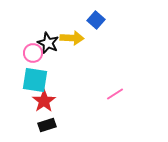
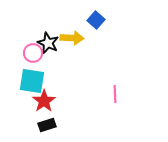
cyan square: moved 3 px left, 1 px down
pink line: rotated 60 degrees counterclockwise
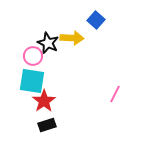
pink circle: moved 3 px down
pink line: rotated 30 degrees clockwise
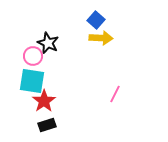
yellow arrow: moved 29 px right
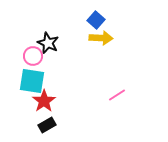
pink line: moved 2 px right, 1 px down; rotated 30 degrees clockwise
black rectangle: rotated 12 degrees counterclockwise
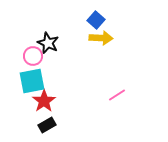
cyan square: rotated 20 degrees counterclockwise
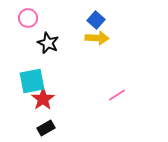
yellow arrow: moved 4 px left
pink circle: moved 5 px left, 38 px up
red star: moved 1 px left, 2 px up
black rectangle: moved 1 px left, 3 px down
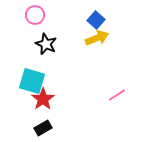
pink circle: moved 7 px right, 3 px up
yellow arrow: rotated 25 degrees counterclockwise
black star: moved 2 px left, 1 px down
cyan square: rotated 28 degrees clockwise
black rectangle: moved 3 px left
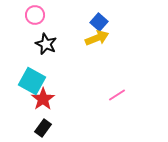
blue square: moved 3 px right, 2 px down
cyan square: rotated 12 degrees clockwise
black rectangle: rotated 24 degrees counterclockwise
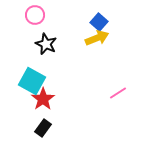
pink line: moved 1 px right, 2 px up
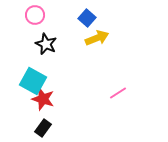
blue square: moved 12 px left, 4 px up
cyan square: moved 1 px right
red star: rotated 20 degrees counterclockwise
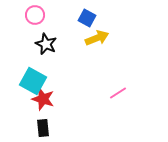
blue square: rotated 12 degrees counterclockwise
black rectangle: rotated 42 degrees counterclockwise
